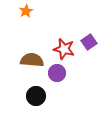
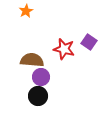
purple square: rotated 21 degrees counterclockwise
purple circle: moved 16 px left, 4 px down
black circle: moved 2 px right
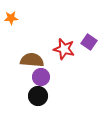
orange star: moved 15 px left, 7 px down; rotated 24 degrees clockwise
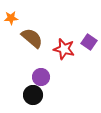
brown semicircle: moved 22 px up; rotated 35 degrees clockwise
black circle: moved 5 px left, 1 px up
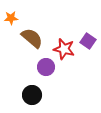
purple square: moved 1 px left, 1 px up
purple circle: moved 5 px right, 10 px up
black circle: moved 1 px left
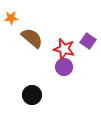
purple circle: moved 18 px right
